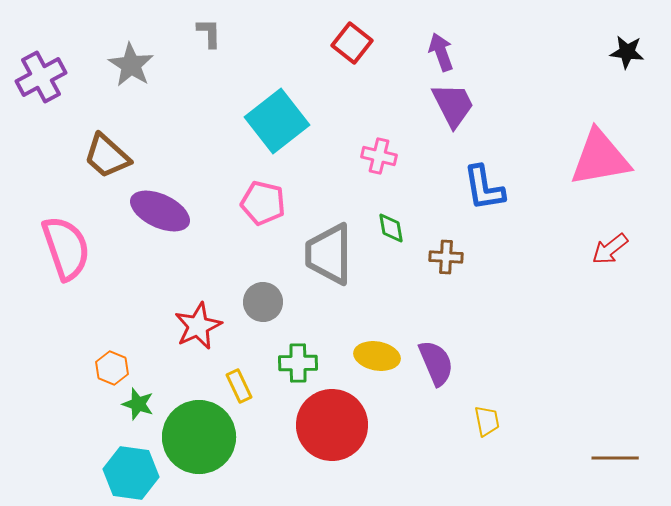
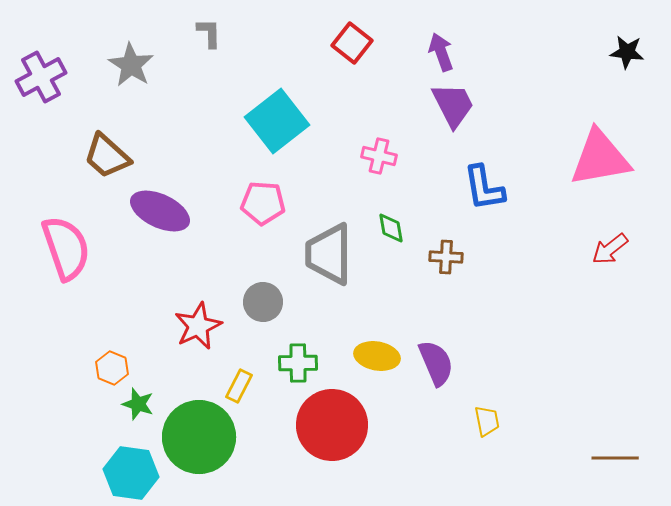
pink pentagon: rotated 9 degrees counterclockwise
yellow rectangle: rotated 52 degrees clockwise
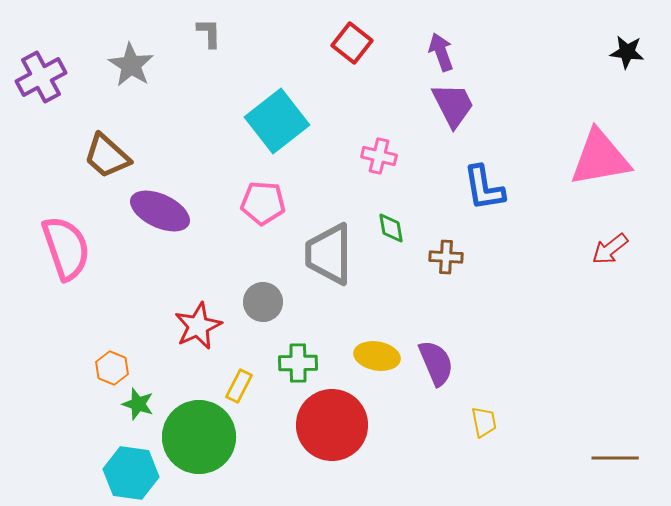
yellow trapezoid: moved 3 px left, 1 px down
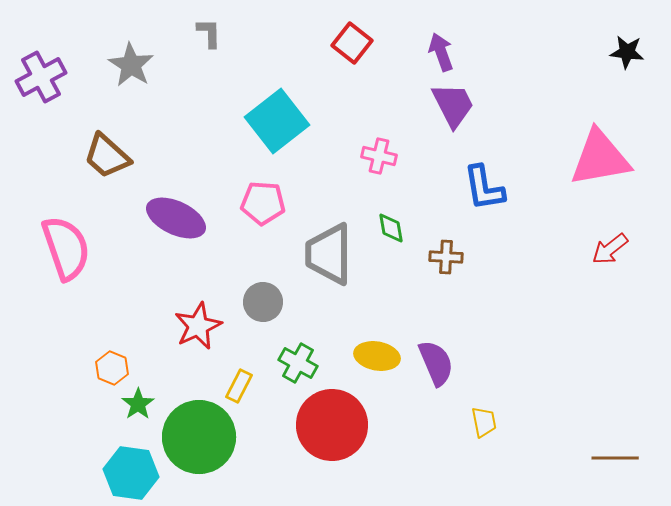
purple ellipse: moved 16 px right, 7 px down
green cross: rotated 30 degrees clockwise
green star: rotated 20 degrees clockwise
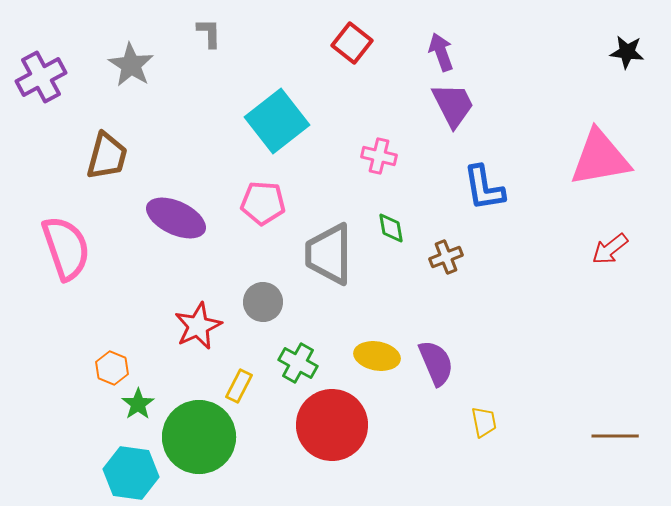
brown trapezoid: rotated 117 degrees counterclockwise
brown cross: rotated 24 degrees counterclockwise
brown line: moved 22 px up
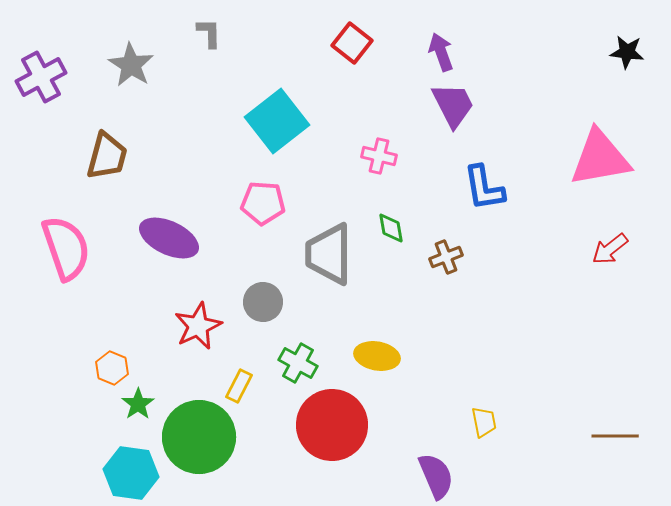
purple ellipse: moved 7 px left, 20 px down
purple semicircle: moved 113 px down
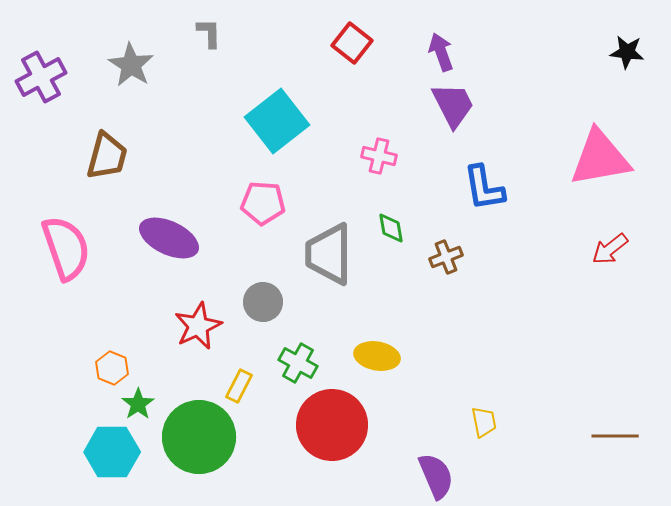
cyan hexagon: moved 19 px left, 21 px up; rotated 8 degrees counterclockwise
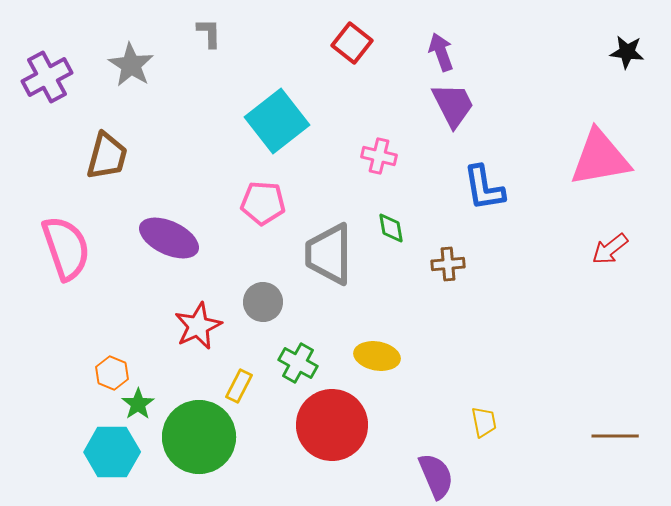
purple cross: moved 6 px right
brown cross: moved 2 px right, 7 px down; rotated 16 degrees clockwise
orange hexagon: moved 5 px down
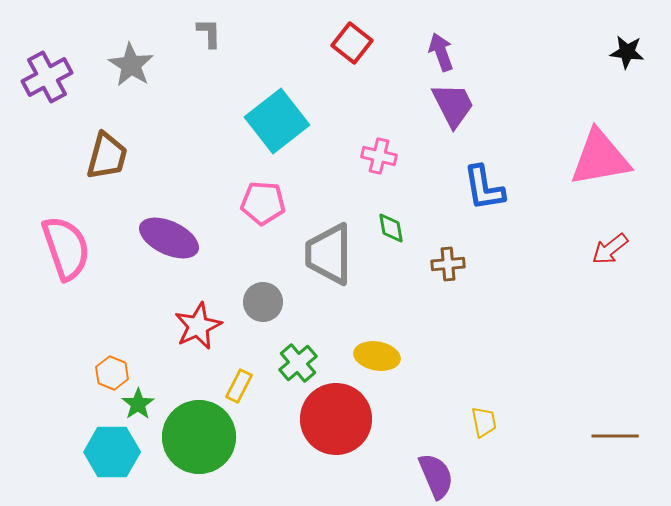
green cross: rotated 21 degrees clockwise
red circle: moved 4 px right, 6 px up
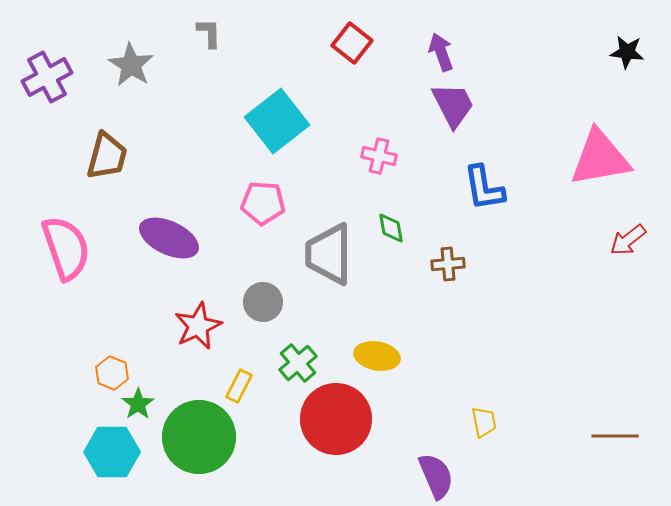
red arrow: moved 18 px right, 9 px up
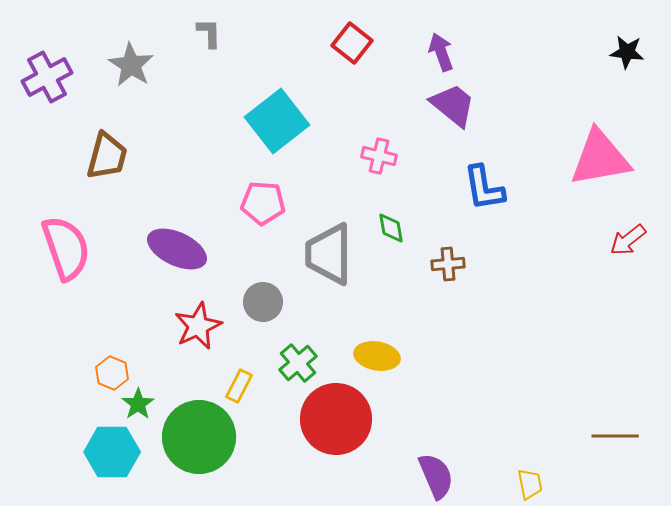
purple trapezoid: rotated 24 degrees counterclockwise
purple ellipse: moved 8 px right, 11 px down
yellow trapezoid: moved 46 px right, 62 px down
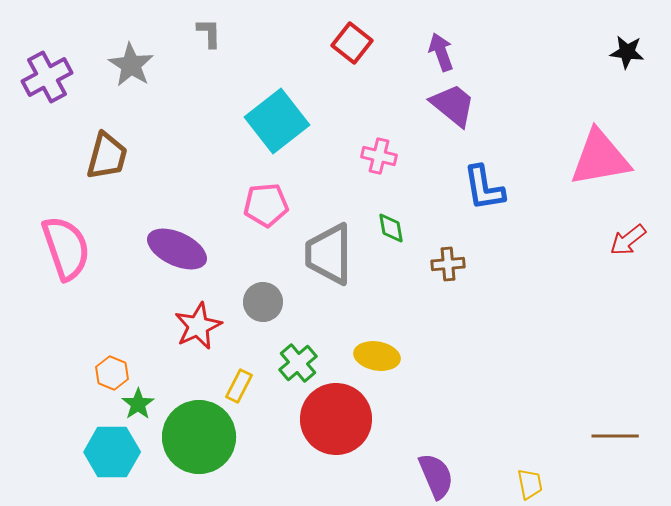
pink pentagon: moved 3 px right, 2 px down; rotated 9 degrees counterclockwise
